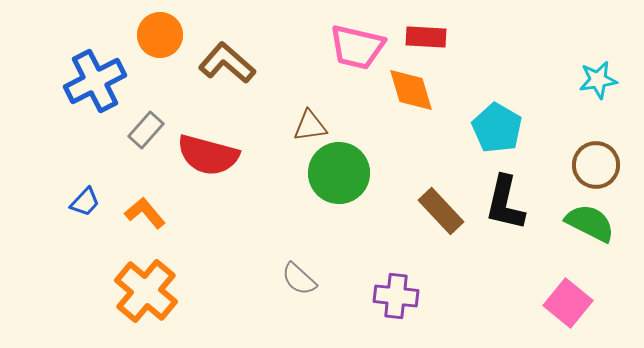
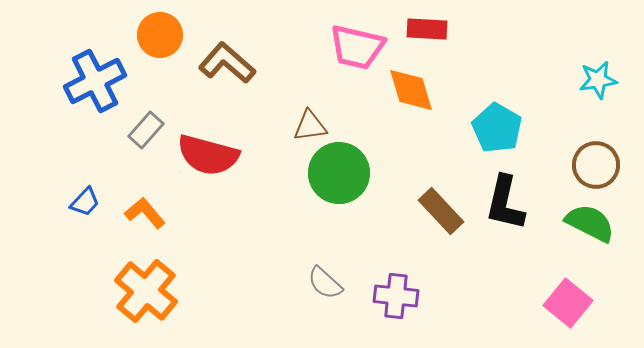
red rectangle: moved 1 px right, 8 px up
gray semicircle: moved 26 px right, 4 px down
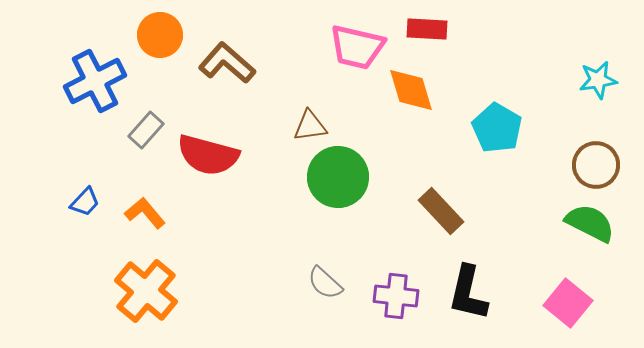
green circle: moved 1 px left, 4 px down
black L-shape: moved 37 px left, 90 px down
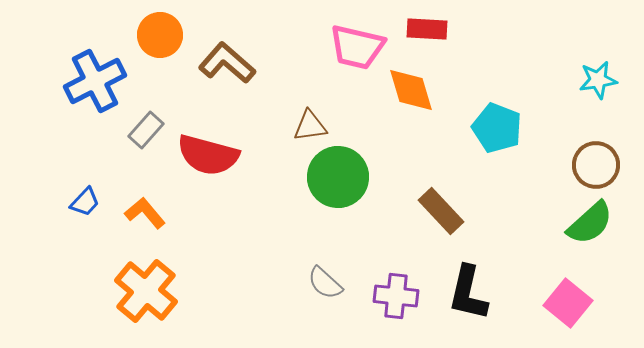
cyan pentagon: rotated 9 degrees counterclockwise
green semicircle: rotated 111 degrees clockwise
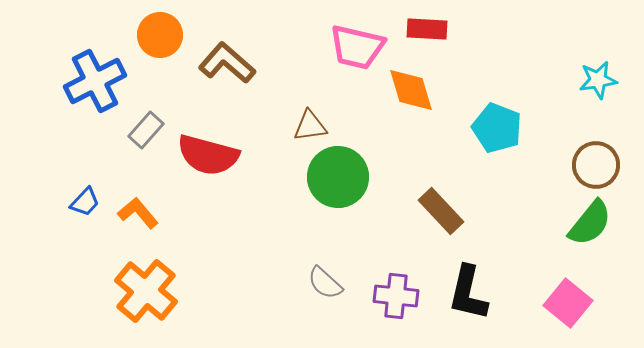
orange L-shape: moved 7 px left
green semicircle: rotated 9 degrees counterclockwise
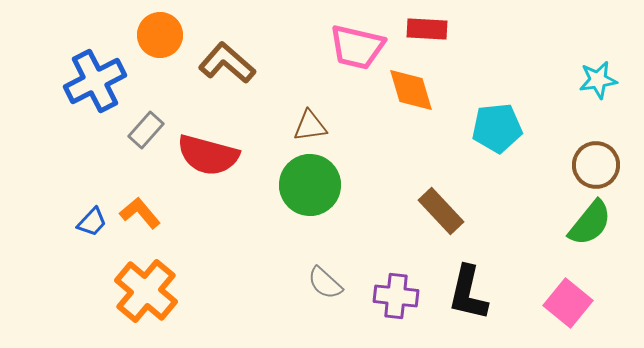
cyan pentagon: rotated 27 degrees counterclockwise
green circle: moved 28 px left, 8 px down
blue trapezoid: moved 7 px right, 20 px down
orange L-shape: moved 2 px right
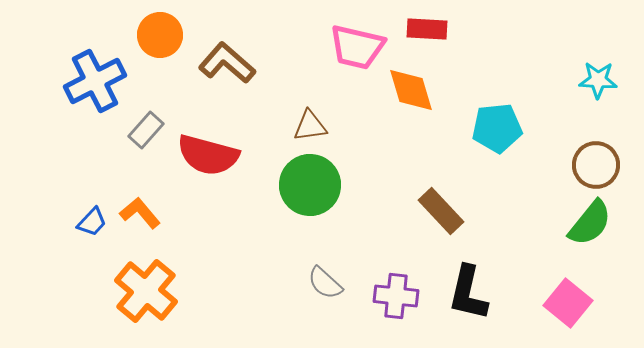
cyan star: rotated 12 degrees clockwise
